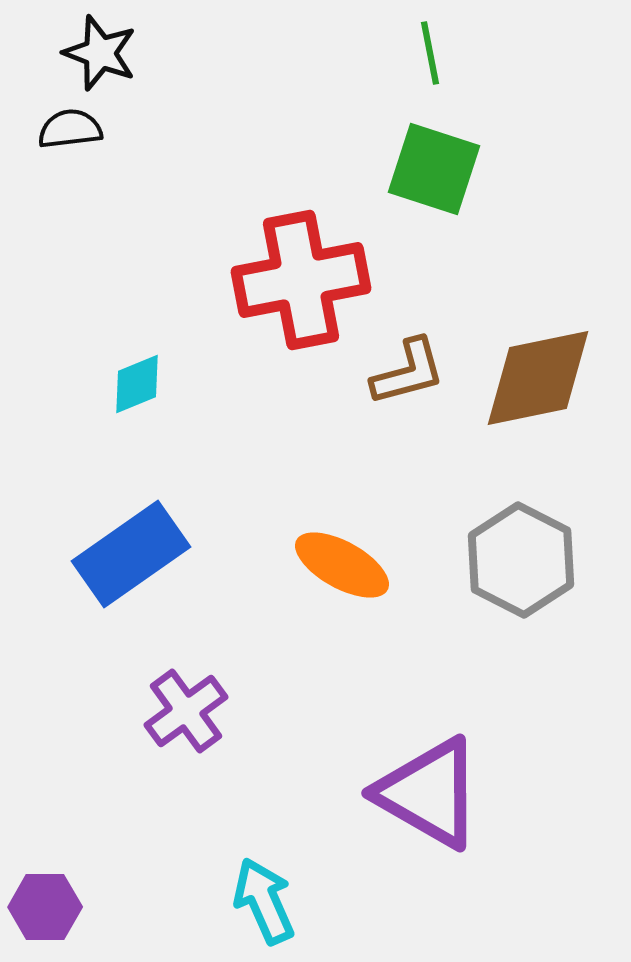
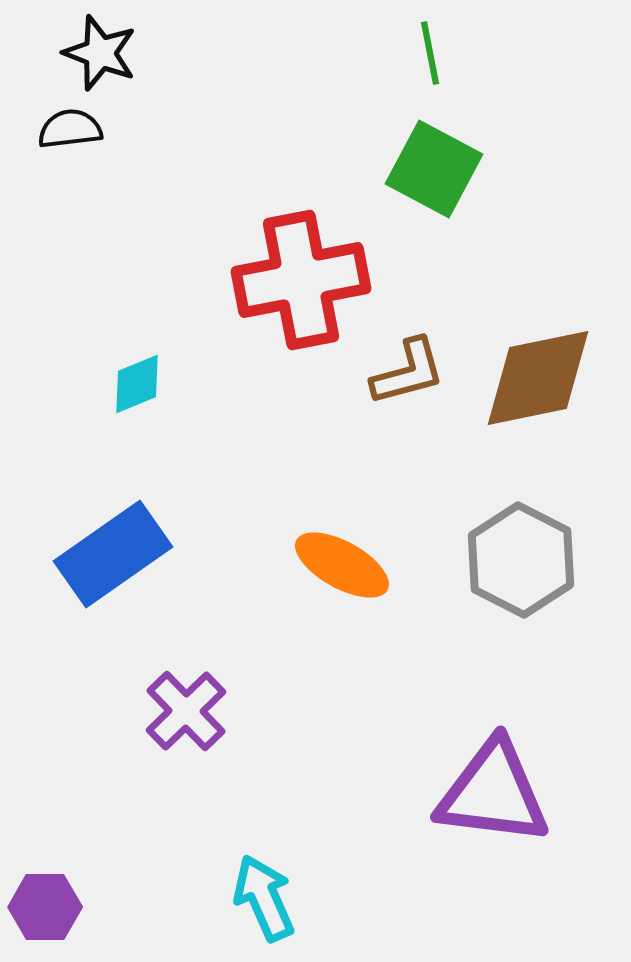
green square: rotated 10 degrees clockwise
blue rectangle: moved 18 px left
purple cross: rotated 8 degrees counterclockwise
purple triangle: moved 64 px right; rotated 23 degrees counterclockwise
cyan arrow: moved 3 px up
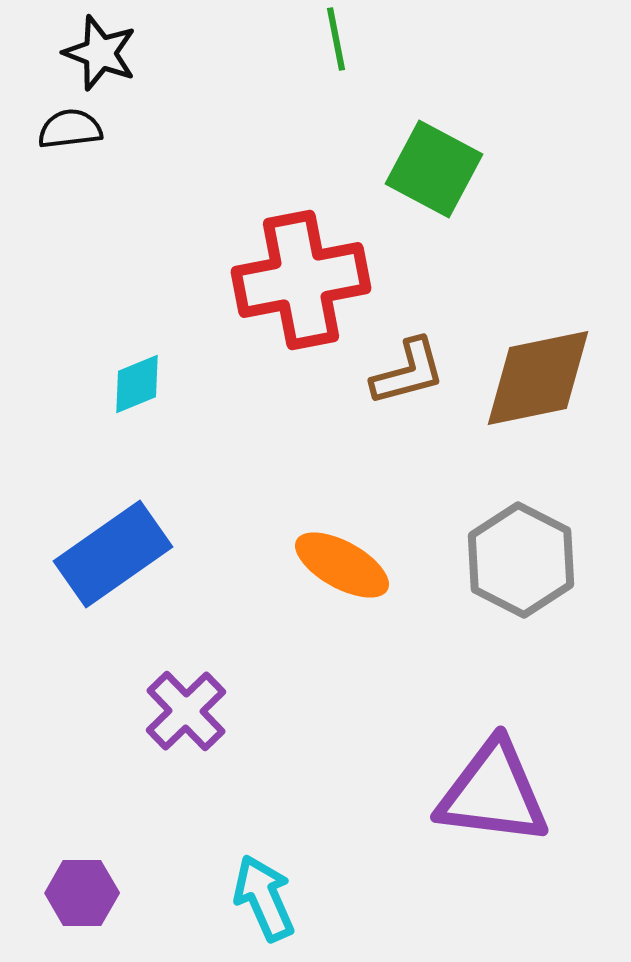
green line: moved 94 px left, 14 px up
purple hexagon: moved 37 px right, 14 px up
